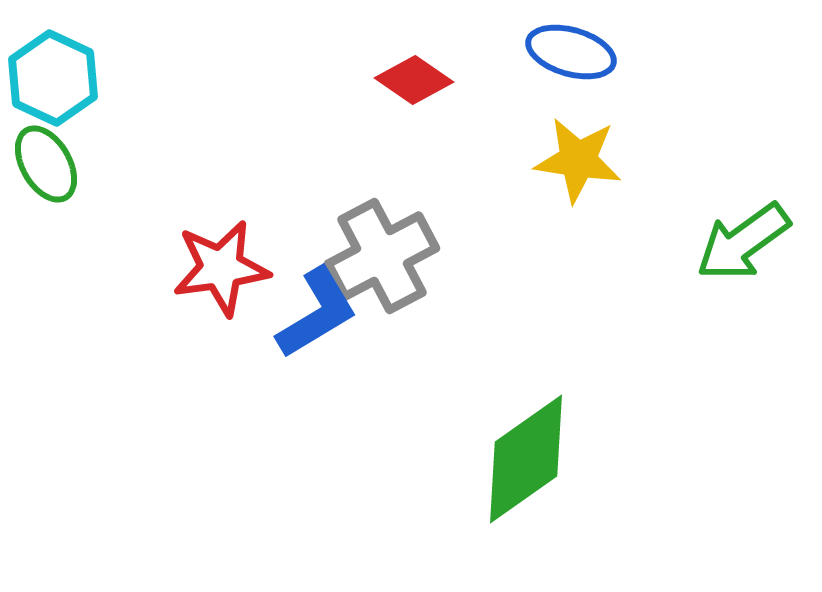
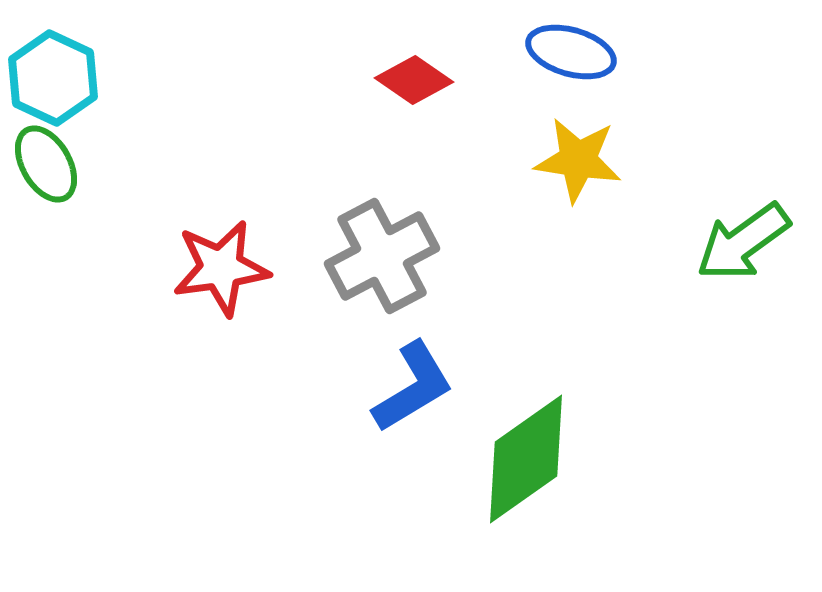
blue L-shape: moved 96 px right, 74 px down
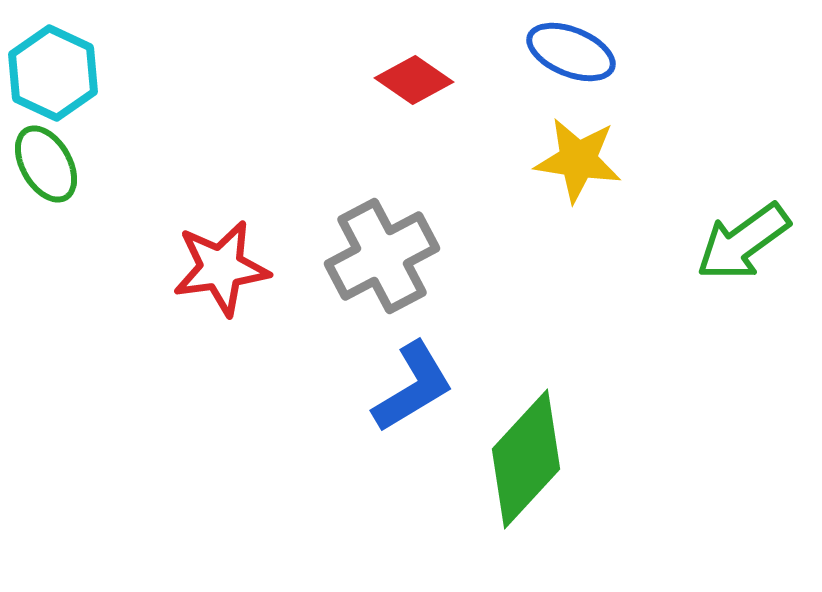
blue ellipse: rotated 6 degrees clockwise
cyan hexagon: moved 5 px up
green diamond: rotated 12 degrees counterclockwise
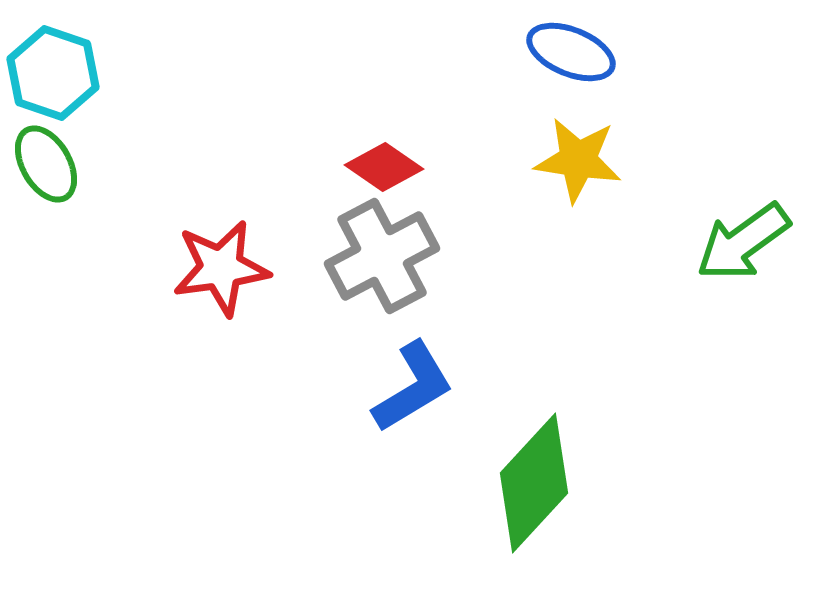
cyan hexagon: rotated 6 degrees counterclockwise
red diamond: moved 30 px left, 87 px down
green diamond: moved 8 px right, 24 px down
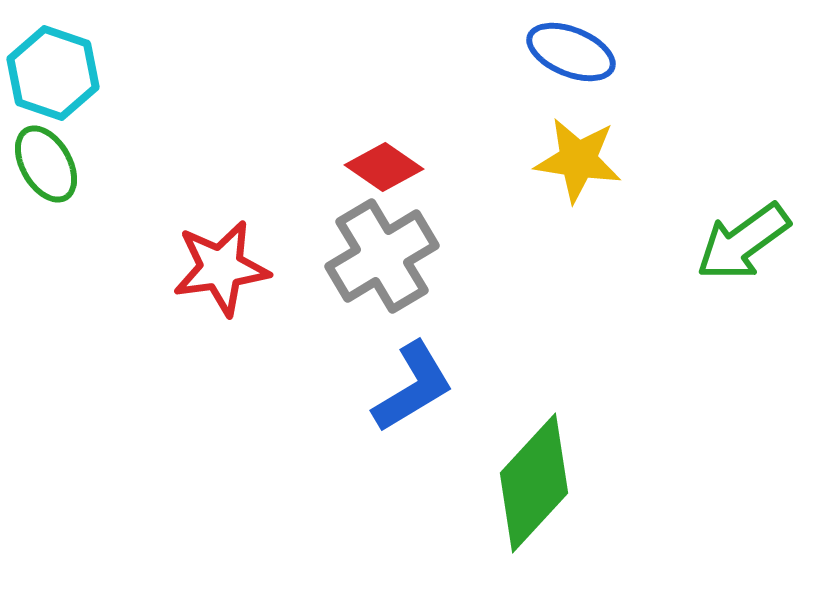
gray cross: rotated 3 degrees counterclockwise
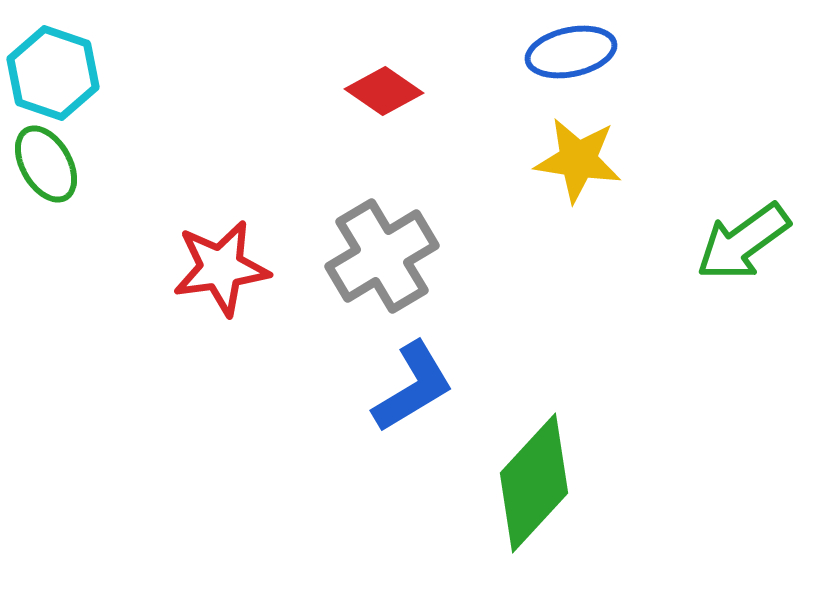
blue ellipse: rotated 34 degrees counterclockwise
red diamond: moved 76 px up
